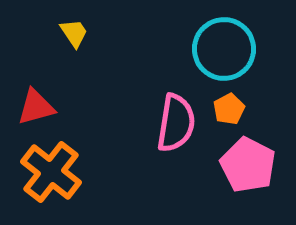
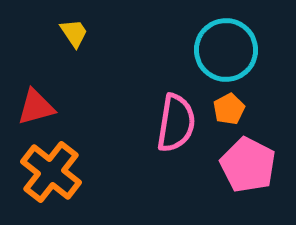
cyan circle: moved 2 px right, 1 px down
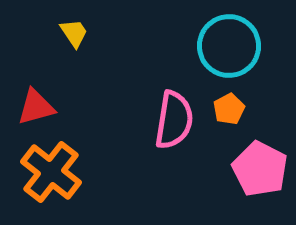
cyan circle: moved 3 px right, 4 px up
pink semicircle: moved 2 px left, 3 px up
pink pentagon: moved 12 px right, 4 px down
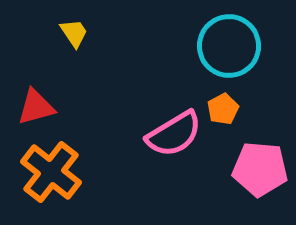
orange pentagon: moved 6 px left
pink semicircle: moved 14 px down; rotated 50 degrees clockwise
pink pentagon: rotated 22 degrees counterclockwise
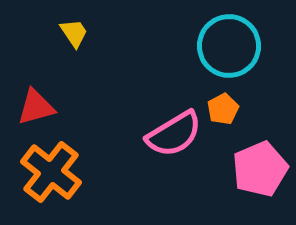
pink pentagon: rotated 28 degrees counterclockwise
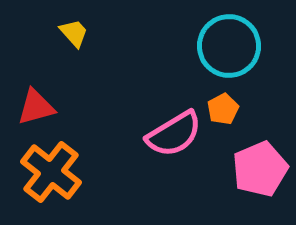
yellow trapezoid: rotated 8 degrees counterclockwise
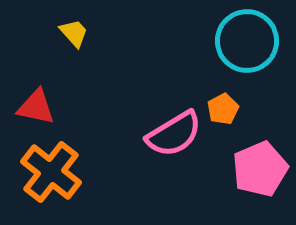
cyan circle: moved 18 px right, 5 px up
red triangle: rotated 27 degrees clockwise
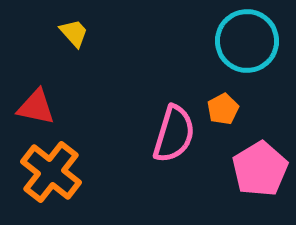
pink semicircle: rotated 42 degrees counterclockwise
pink pentagon: rotated 8 degrees counterclockwise
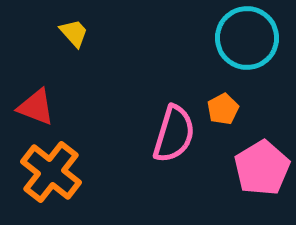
cyan circle: moved 3 px up
red triangle: rotated 9 degrees clockwise
pink pentagon: moved 2 px right, 1 px up
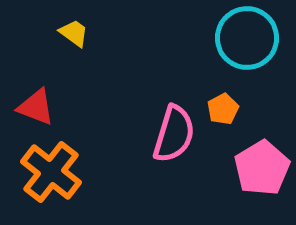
yellow trapezoid: rotated 12 degrees counterclockwise
